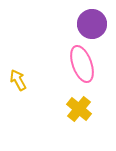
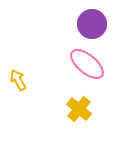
pink ellipse: moved 5 px right; rotated 30 degrees counterclockwise
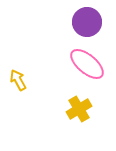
purple circle: moved 5 px left, 2 px up
yellow cross: rotated 20 degrees clockwise
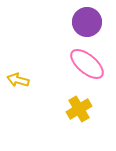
yellow arrow: rotated 45 degrees counterclockwise
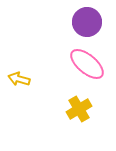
yellow arrow: moved 1 px right, 1 px up
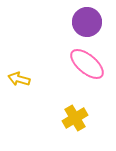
yellow cross: moved 4 px left, 9 px down
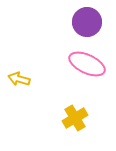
pink ellipse: rotated 15 degrees counterclockwise
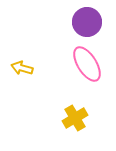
pink ellipse: rotated 33 degrees clockwise
yellow arrow: moved 3 px right, 11 px up
